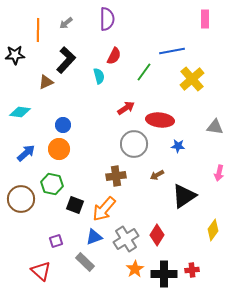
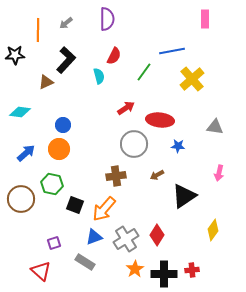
purple square: moved 2 px left, 2 px down
gray rectangle: rotated 12 degrees counterclockwise
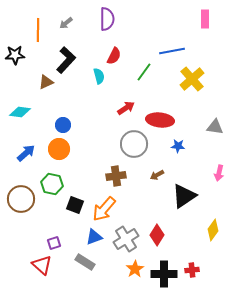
red triangle: moved 1 px right, 6 px up
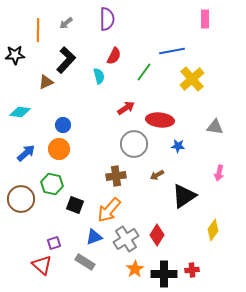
orange arrow: moved 5 px right, 1 px down
